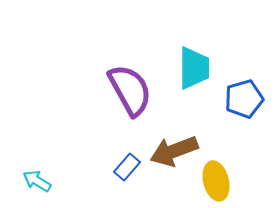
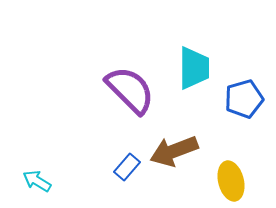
purple semicircle: rotated 16 degrees counterclockwise
yellow ellipse: moved 15 px right
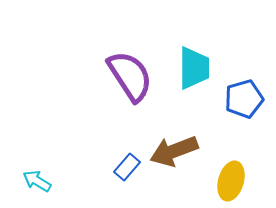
purple semicircle: moved 14 px up; rotated 12 degrees clockwise
yellow ellipse: rotated 30 degrees clockwise
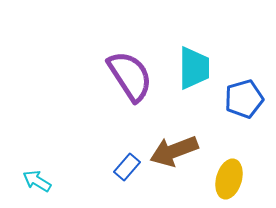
yellow ellipse: moved 2 px left, 2 px up
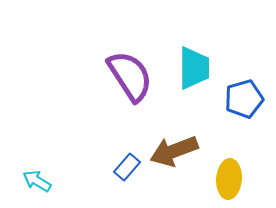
yellow ellipse: rotated 12 degrees counterclockwise
